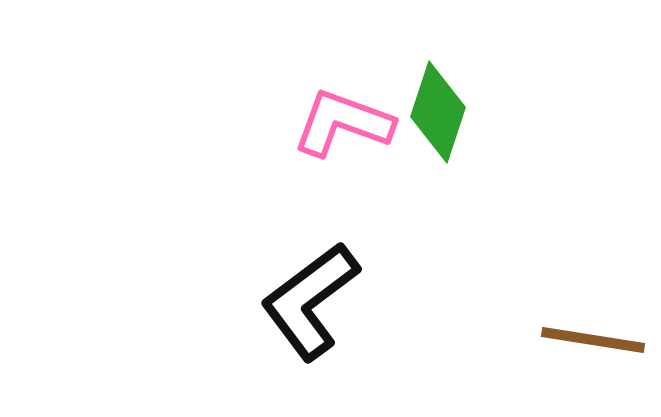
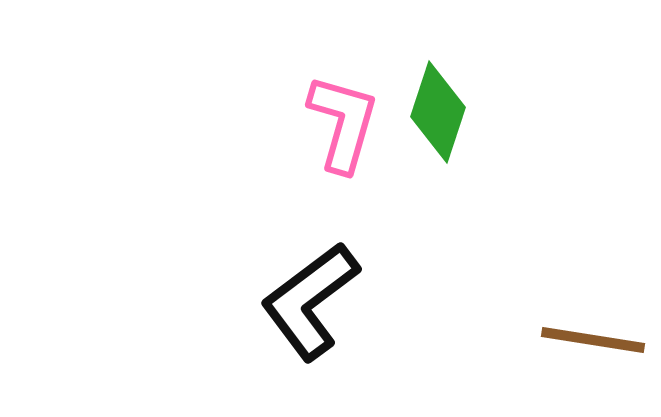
pink L-shape: rotated 86 degrees clockwise
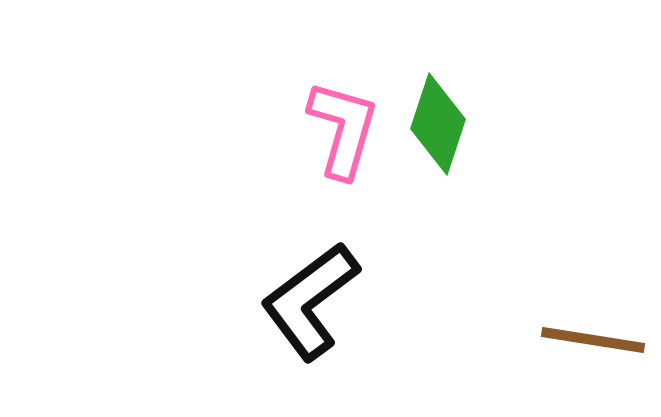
green diamond: moved 12 px down
pink L-shape: moved 6 px down
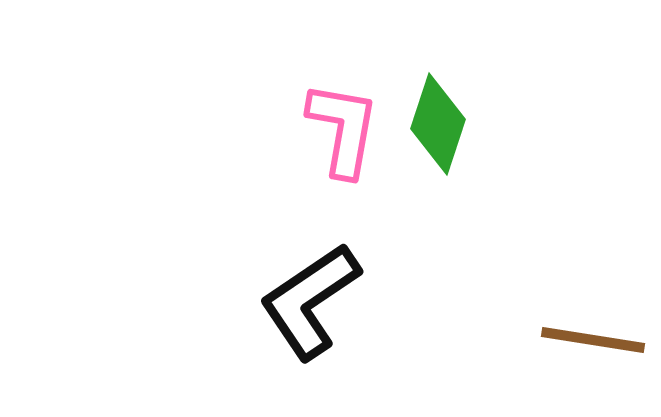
pink L-shape: rotated 6 degrees counterclockwise
black L-shape: rotated 3 degrees clockwise
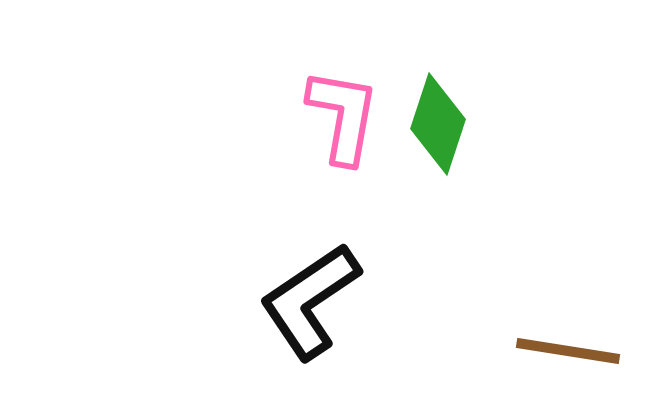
pink L-shape: moved 13 px up
brown line: moved 25 px left, 11 px down
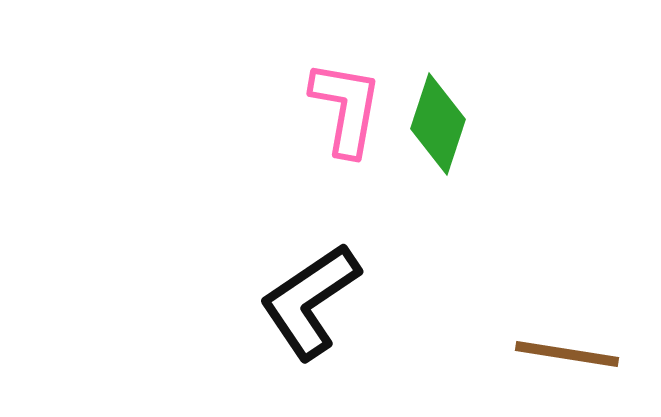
pink L-shape: moved 3 px right, 8 px up
brown line: moved 1 px left, 3 px down
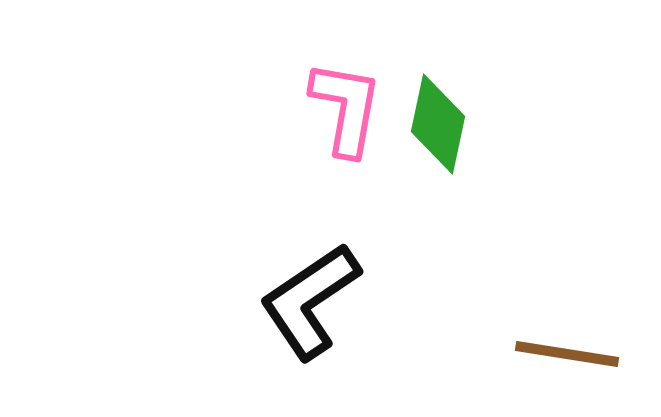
green diamond: rotated 6 degrees counterclockwise
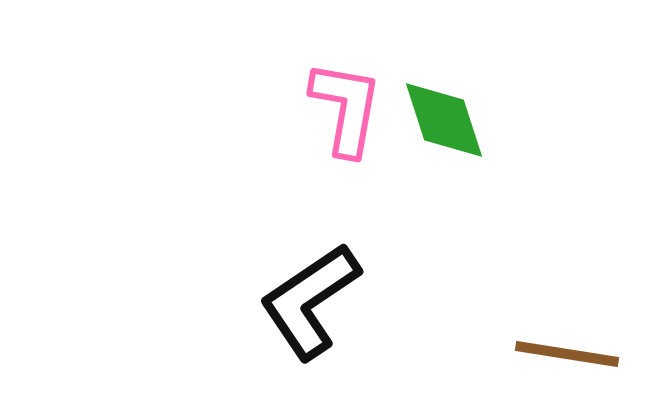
green diamond: moved 6 px right, 4 px up; rotated 30 degrees counterclockwise
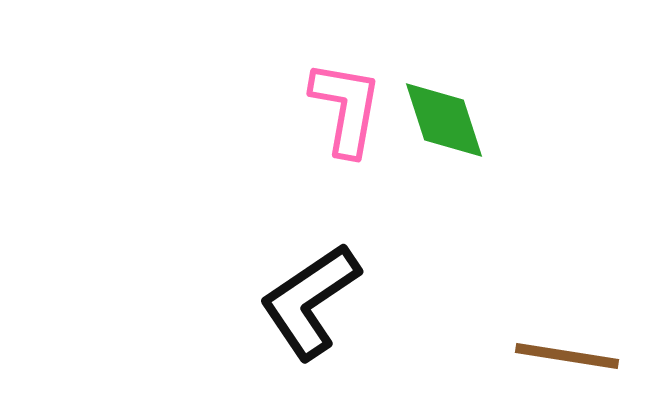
brown line: moved 2 px down
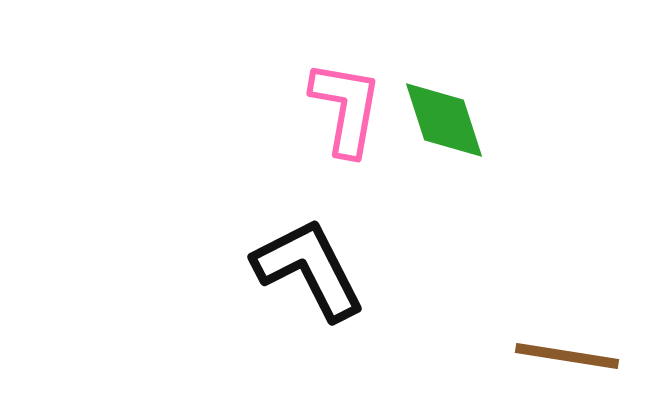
black L-shape: moved 1 px left, 32 px up; rotated 97 degrees clockwise
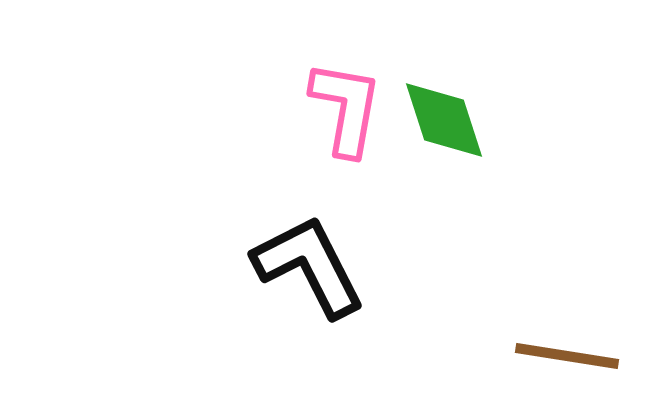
black L-shape: moved 3 px up
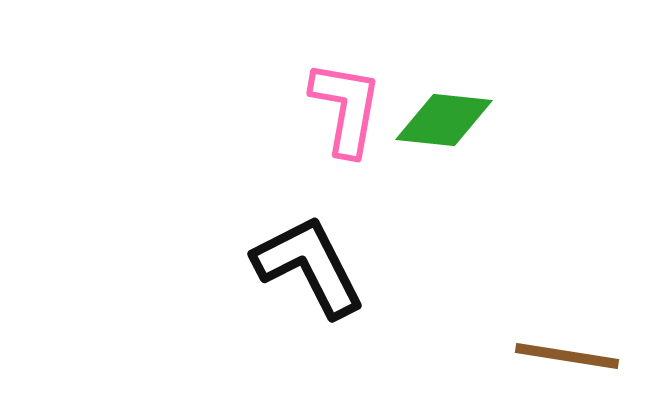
green diamond: rotated 66 degrees counterclockwise
